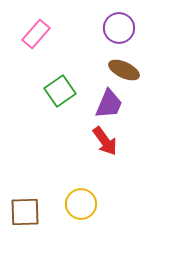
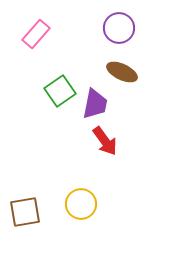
brown ellipse: moved 2 px left, 2 px down
purple trapezoid: moved 14 px left; rotated 12 degrees counterclockwise
brown square: rotated 8 degrees counterclockwise
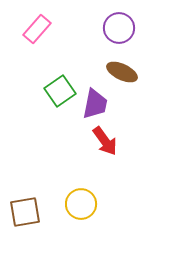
pink rectangle: moved 1 px right, 5 px up
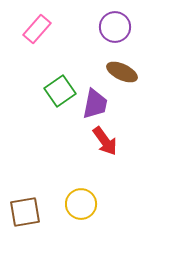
purple circle: moved 4 px left, 1 px up
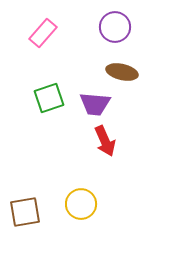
pink rectangle: moved 6 px right, 4 px down
brown ellipse: rotated 12 degrees counterclockwise
green square: moved 11 px left, 7 px down; rotated 16 degrees clockwise
purple trapezoid: rotated 84 degrees clockwise
red arrow: rotated 12 degrees clockwise
